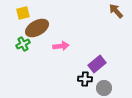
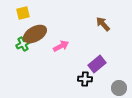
brown arrow: moved 13 px left, 13 px down
brown ellipse: moved 2 px left, 6 px down
pink arrow: rotated 21 degrees counterclockwise
gray circle: moved 15 px right
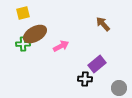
green cross: rotated 24 degrees clockwise
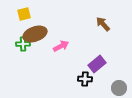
yellow square: moved 1 px right, 1 px down
brown ellipse: rotated 10 degrees clockwise
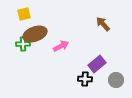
gray circle: moved 3 px left, 8 px up
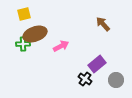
black cross: rotated 32 degrees clockwise
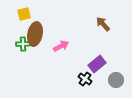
brown ellipse: rotated 60 degrees counterclockwise
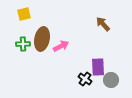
brown ellipse: moved 7 px right, 5 px down
purple rectangle: moved 1 px right, 3 px down; rotated 54 degrees counterclockwise
gray circle: moved 5 px left
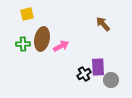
yellow square: moved 3 px right
black cross: moved 1 px left, 5 px up; rotated 24 degrees clockwise
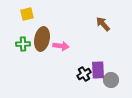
pink arrow: rotated 35 degrees clockwise
purple rectangle: moved 3 px down
